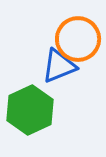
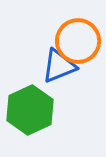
orange circle: moved 2 px down
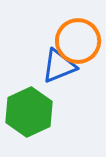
green hexagon: moved 1 px left, 2 px down
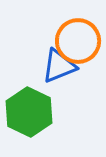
green hexagon: rotated 9 degrees counterclockwise
